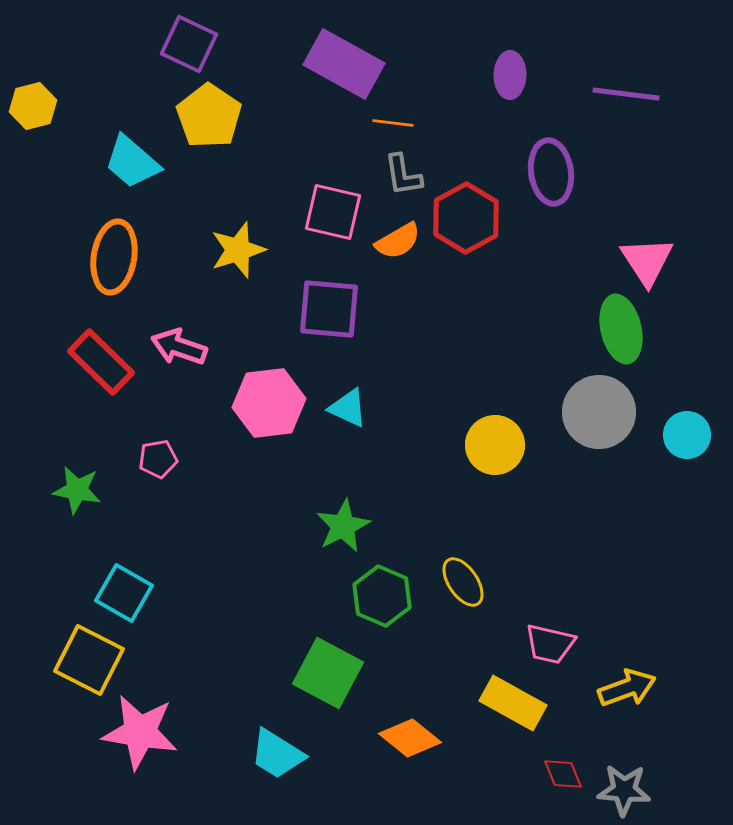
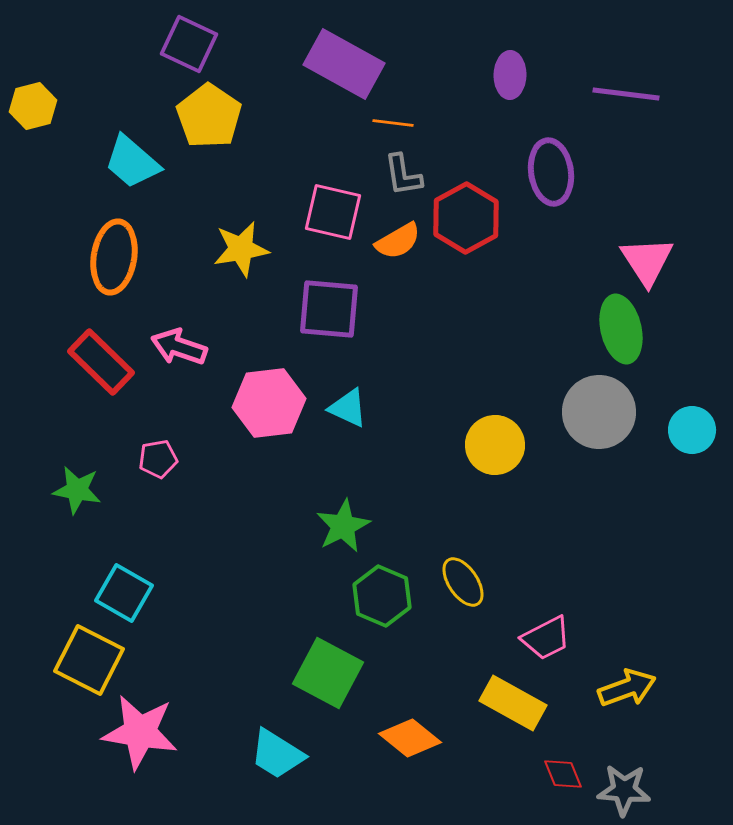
yellow star at (238, 250): moved 3 px right, 1 px up; rotated 8 degrees clockwise
cyan circle at (687, 435): moved 5 px right, 5 px up
pink trapezoid at (550, 644): moved 4 px left, 6 px up; rotated 40 degrees counterclockwise
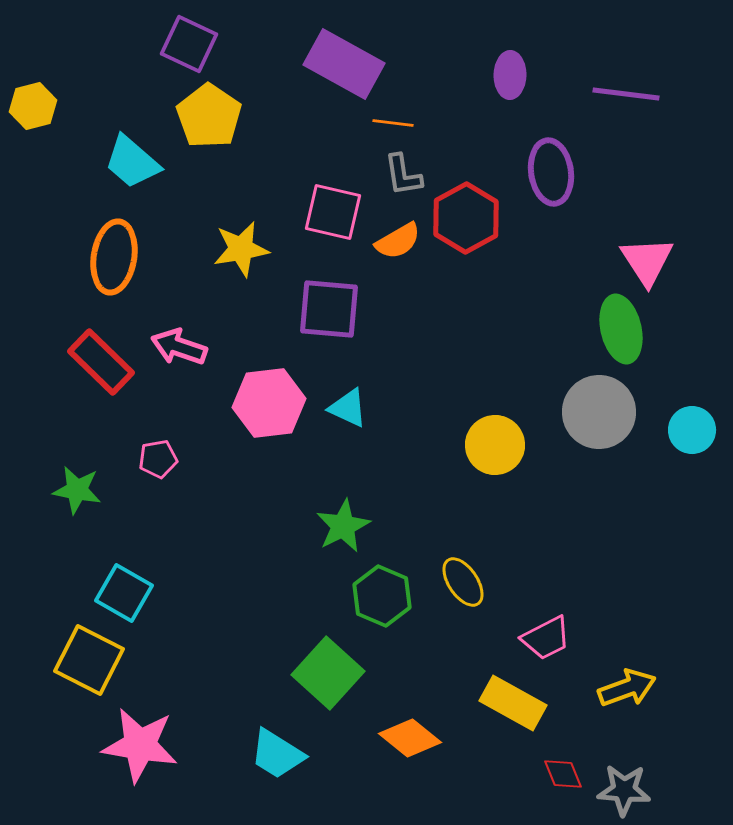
green square at (328, 673): rotated 14 degrees clockwise
pink star at (140, 732): moved 13 px down
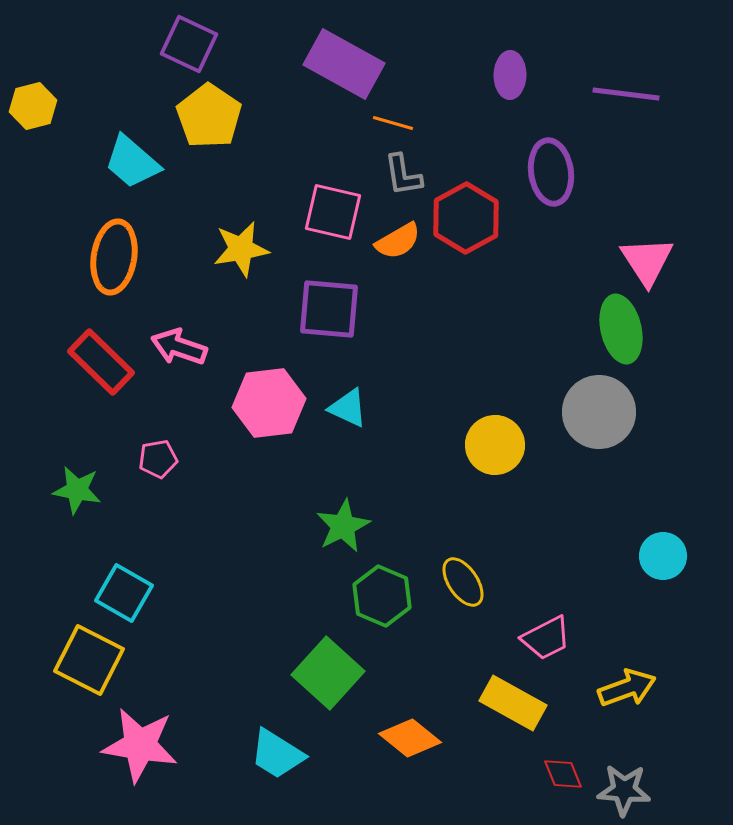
orange line at (393, 123): rotated 9 degrees clockwise
cyan circle at (692, 430): moved 29 px left, 126 px down
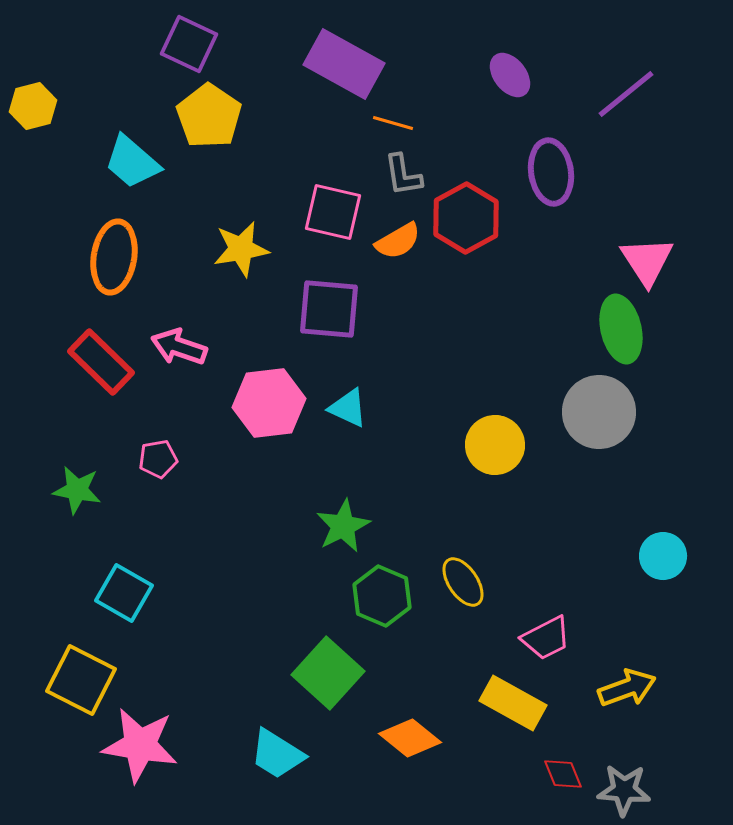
purple ellipse at (510, 75): rotated 39 degrees counterclockwise
purple line at (626, 94): rotated 46 degrees counterclockwise
yellow square at (89, 660): moved 8 px left, 20 px down
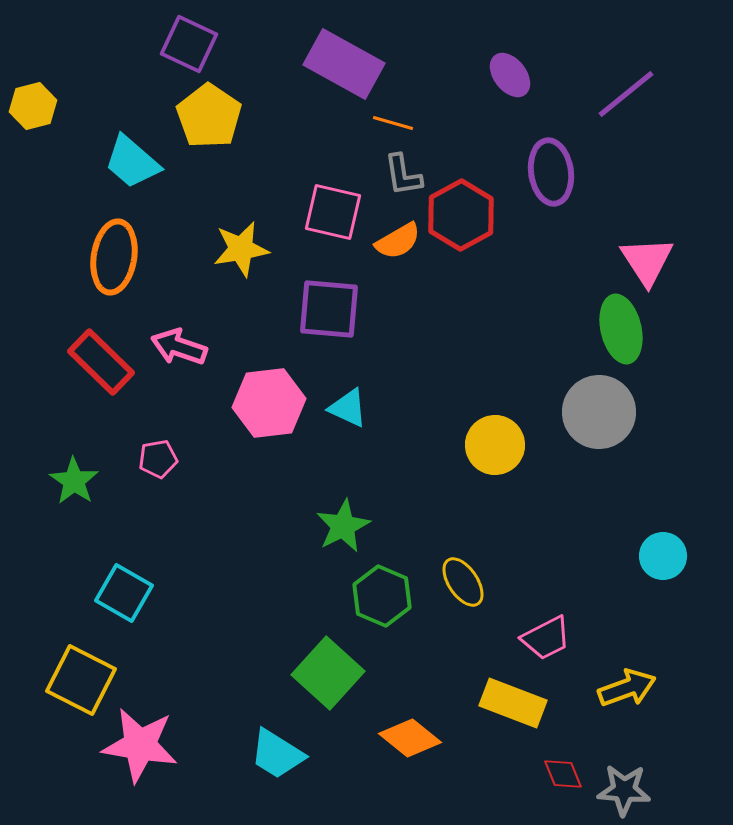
red hexagon at (466, 218): moved 5 px left, 3 px up
green star at (77, 490): moved 3 px left, 9 px up; rotated 24 degrees clockwise
yellow rectangle at (513, 703): rotated 8 degrees counterclockwise
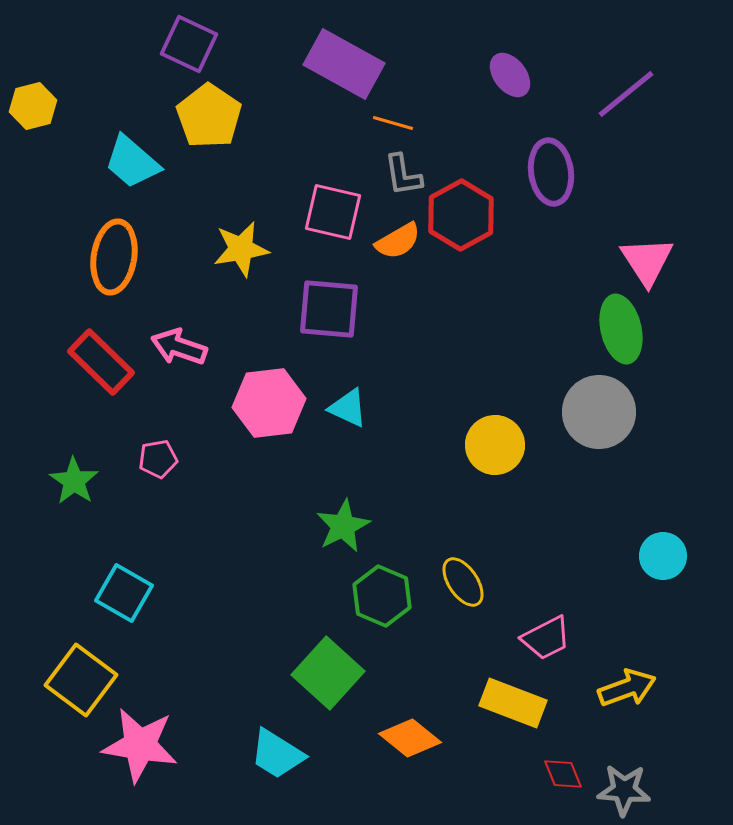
yellow square at (81, 680): rotated 10 degrees clockwise
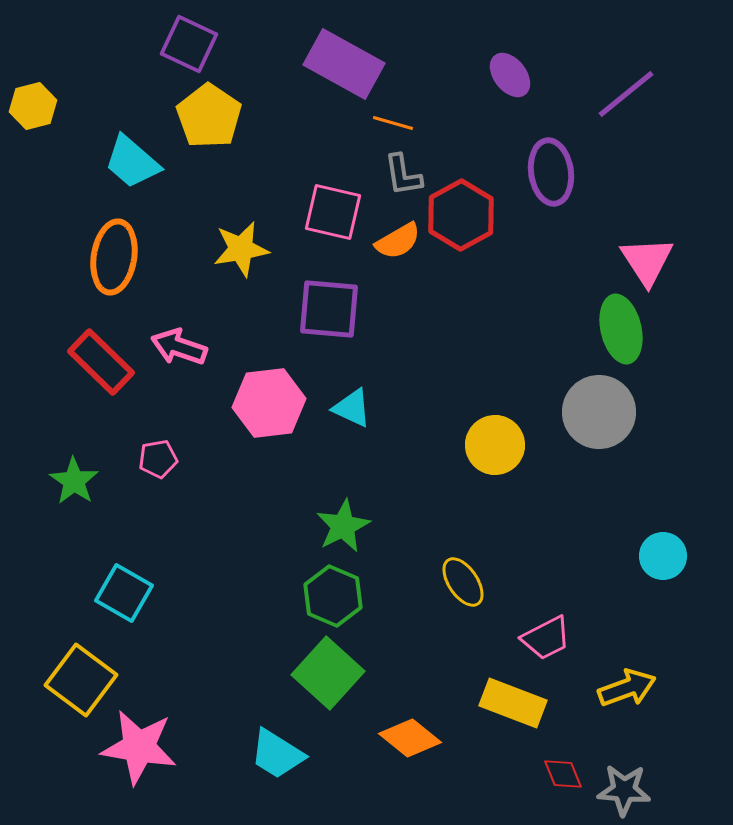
cyan triangle at (348, 408): moved 4 px right
green hexagon at (382, 596): moved 49 px left
pink star at (140, 745): moved 1 px left, 2 px down
